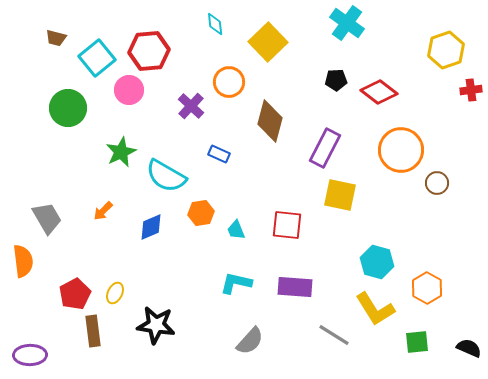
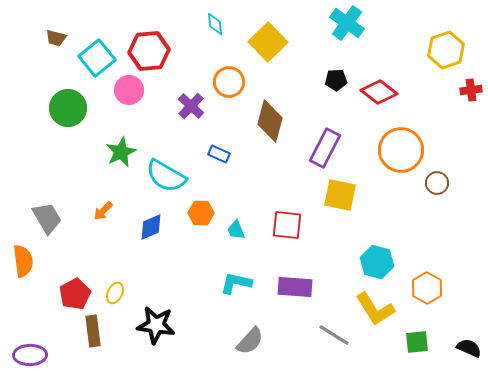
orange hexagon at (201, 213): rotated 10 degrees clockwise
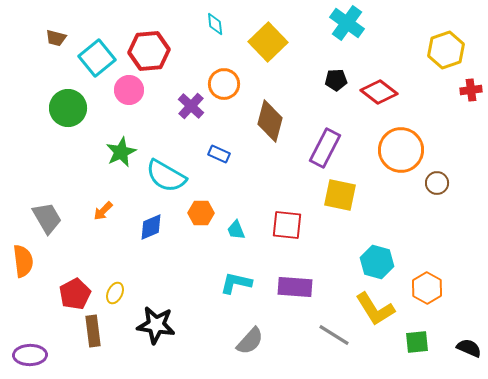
orange circle at (229, 82): moved 5 px left, 2 px down
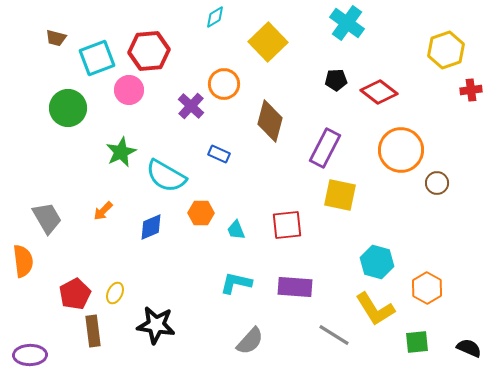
cyan diamond at (215, 24): moved 7 px up; rotated 65 degrees clockwise
cyan square at (97, 58): rotated 18 degrees clockwise
red square at (287, 225): rotated 12 degrees counterclockwise
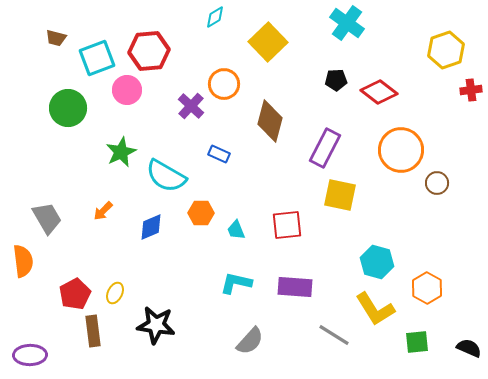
pink circle at (129, 90): moved 2 px left
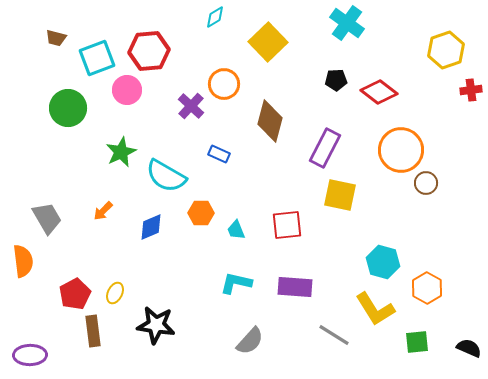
brown circle at (437, 183): moved 11 px left
cyan hexagon at (377, 262): moved 6 px right
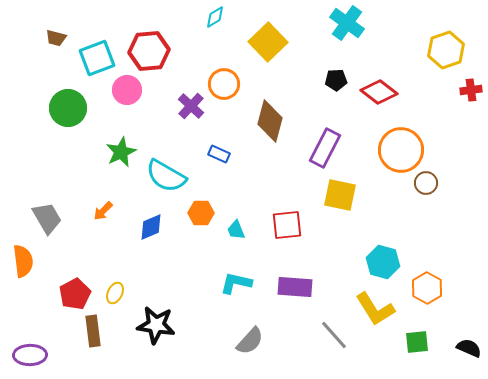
gray line at (334, 335): rotated 16 degrees clockwise
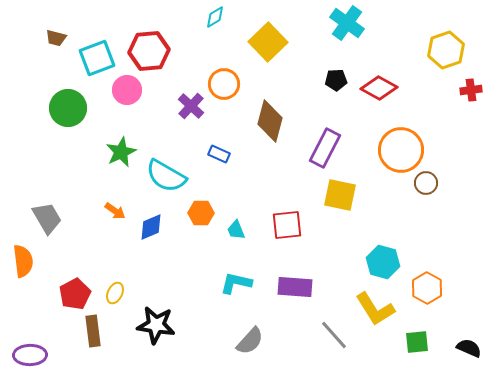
red diamond at (379, 92): moved 4 px up; rotated 9 degrees counterclockwise
orange arrow at (103, 211): moved 12 px right; rotated 100 degrees counterclockwise
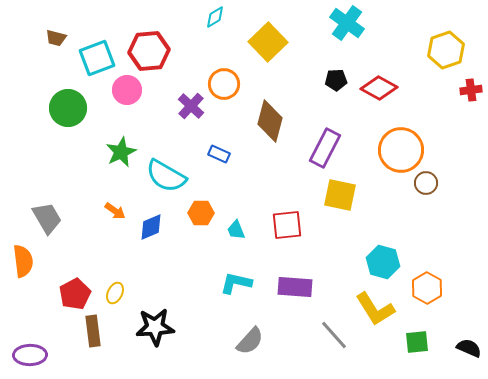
black star at (156, 325): moved 1 px left, 2 px down; rotated 12 degrees counterclockwise
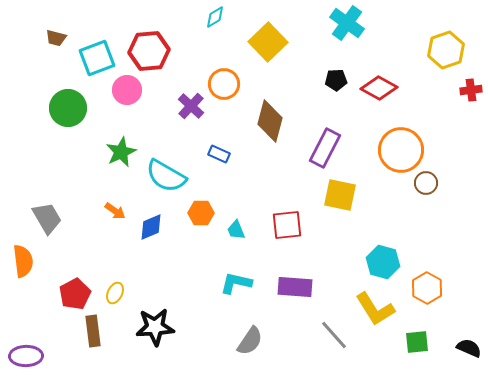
gray semicircle at (250, 341): rotated 8 degrees counterclockwise
purple ellipse at (30, 355): moved 4 px left, 1 px down
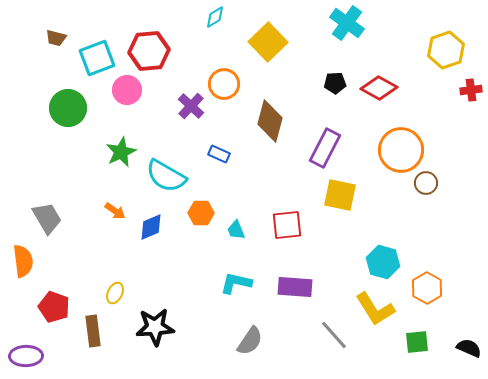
black pentagon at (336, 80): moved 1 px left, 3 px down
red pentagon at (75, 294): moved 21 px left, 13 px down; rotated 24 degrees counterclockwise
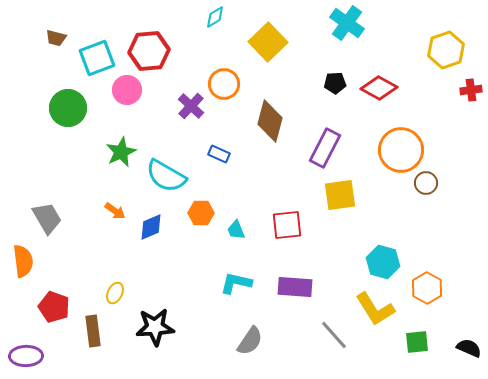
yellow square at (340, 195): rotated 20 degrees counterclockwise
